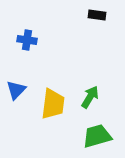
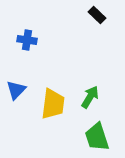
black rectangle: rotated 36 degrees clockwise
green trapezoid: moved 1 px down; rotated 92 degrees counterclockwise
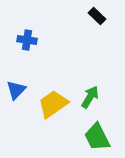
black rectangle: moved 1 px down
yellow trapezoid: rotated 132 degrees counterclockwise
green trapezoid: rotated 8 degrees counterclockwise
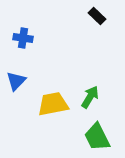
blue cross: moved 4 px left, 2 px up
blue triangle: moved 9 px up
yellow trapezoid: rotated 24 degrees clockwise
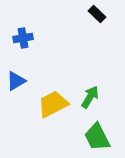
black rectangle: moved 2 px up
blue cross: rotated 18 degrees counterclockwise
blue triangle: rotated 15 degrees clockwise
yellow trapezoid: rotated 16 degrees counterclockwise
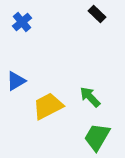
blue cross: moved 1 px left, 16 px up; rotated 30 degrees counterclockwise
green arrow: rotated 75 degrees counterclockwise
yellow trapezoid: moved 5 px left, 2 px down
green trapezoid: rotated 56 degrees clockwise
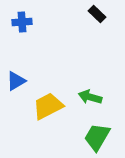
blue cross: rotated 36 degrees clockwise
green arrow: rotated 30 degrees counterclockwise
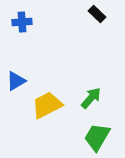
green arrow: moved 1 px right, 1 px down; rotated 115 degrees clockwise
yellow trapezoid: moved 1 px left, 1 px up
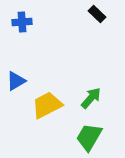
green trapezoid: moved 8 px left
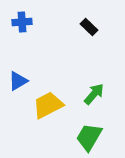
black rectangle: moved 8 px left, 13 px down
blue triangle: moved 2 px right
green arrow: moved 3 px right, 4 px up
yellow trapezoid: moved 1 px right
